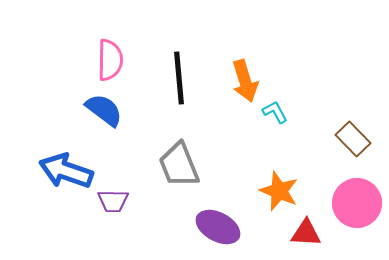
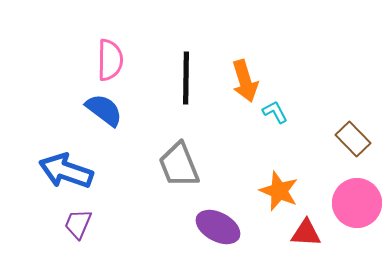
black line: moved 7 px right; rotated 6 degrees clockwise
purple trapezoid: moved 35 px left, 23 px down; rotated 112 degrees clockwise
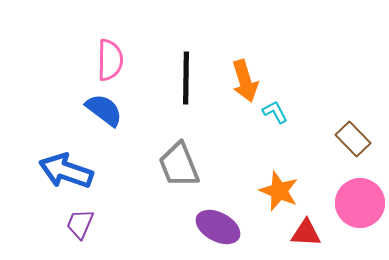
pink circle: moved 3 px right
purple trapezoid: moved 2 px right
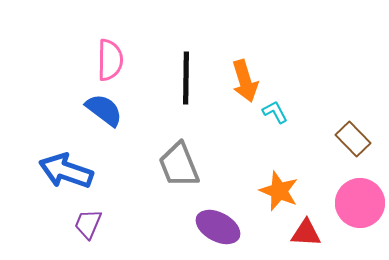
purple trapezoid: moved 8 px right
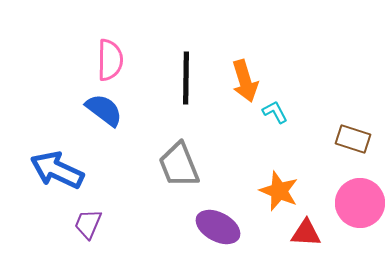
brown rectangle: rotated 28 degrees counterclockwise
blue arrow: moved 9 px left, 1 px up; rotated 6 degrees clockwise
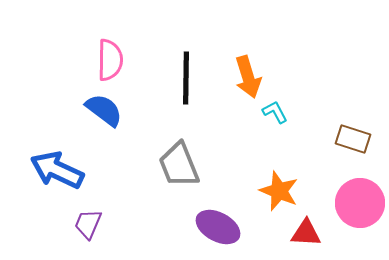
orange arrow: moved 3 px right, 4 px up
